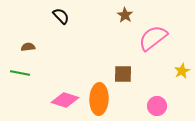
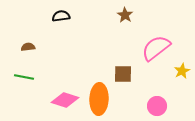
black semicircle: rotated 54 degrees counterclockwise
pink semicircle: moved 3 px right, 10 px down
green line: moved 4 px right, 4 px down
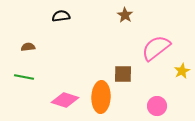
orange ellipse: moved 2 px right, 2 px up
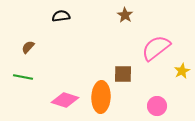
brown semicircle: rotated 40 degrees counterclockwise
green line: moved 1 px left
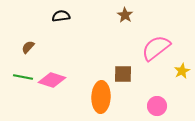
pink diamond: moved 13 px left, 20 px up
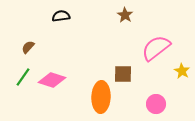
yellow star: rotated 14 degrees counterclockwise
green line: rotated 66 degrees counterclockwise
pink circle: moved 1 px left, 2 px up
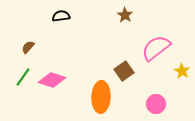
brown square: moved 1 px right, 3 px up; rotated 36 degrees counterclockwise
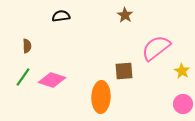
brown semicircle: moved 1 px left, 1 px up; rotated 136 degrees clockwise
brown square: rotated 30 degrees clockwise
pink circle: moved 27 px right
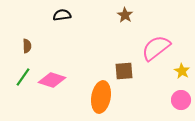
black semicircle: moved 1 px right, 1 px up
orange ellipse: rotated 8 degrees clockwise
pink circle: moved 2 px left, 4 px up
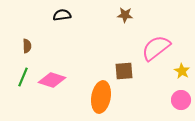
brown star: rotated 28 degrees counterclockwise
green line: rotated 12 degrees counterclockwise
